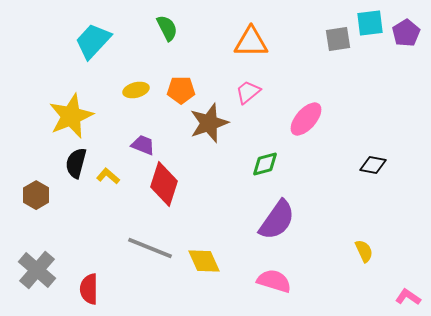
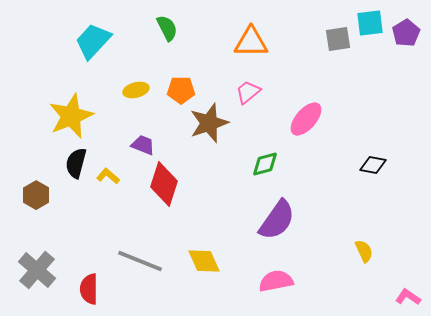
gray line: moved 10 px left, 13 px down
pink semicircle: moved 2 px right; rotated 28 degrees counterclockwise
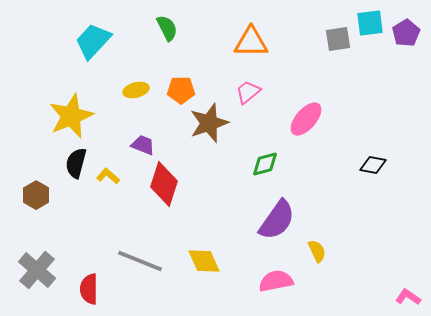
yellow semicircle: moved 47 px left
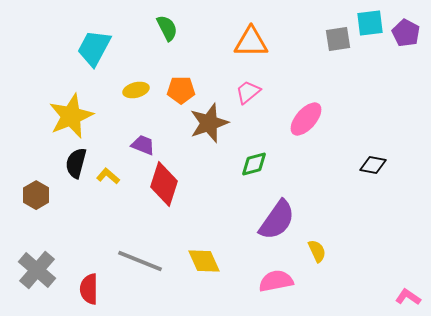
purple pentagon: rotated 12 degrees counterclockwise
cyan trapezoid: moved 1 px right, 7 px down; rotated 15 degrees counterclockwise
green diamond: moved 11 px left
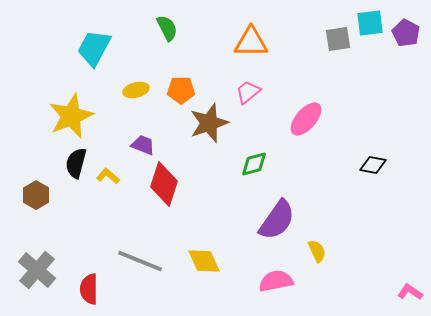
pink L-shape: moved 2 px right, 5 px up
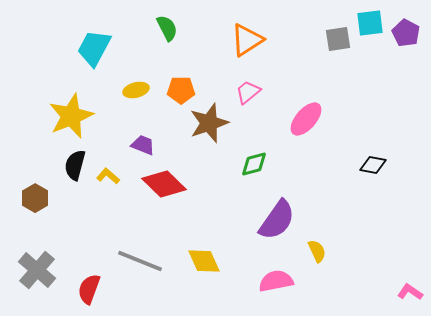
orange triangle: moved 4 px left, 2 px up; rotated 33 degrees counterclockwise
black semicircle: moved 1 px left, 2 px down
red diamond: rotated 63 degrees counterclockwise
brown hexagon: moved 1 px left, 3 px down
red semicircle: rotated 20 degrees clockwise
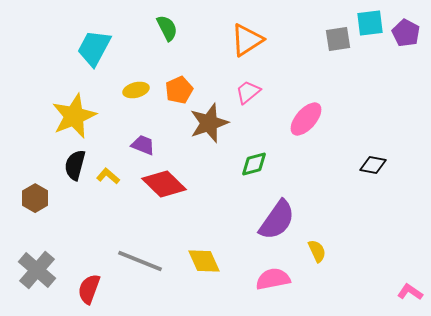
orange pentagon: moved 2 px left; rotated 24 degrees counterclockwise
yellow star: moved 3 px right
pink semicircle: moved 3 px left, 2 px up
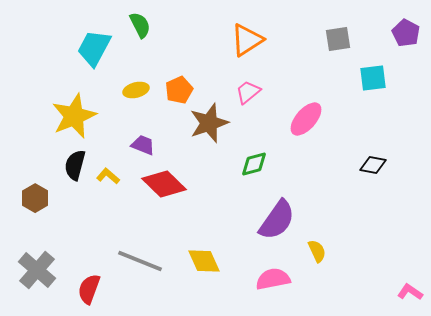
cyan square: moved 3 px right, 55 px down
green semicircle: moved 27 px left, 3 px up
